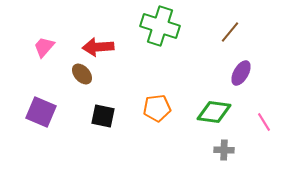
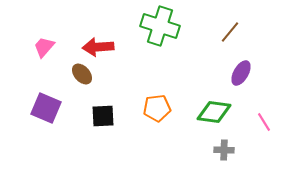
purple square: moved 5 px right, 4 px up
black square: rotated 15 degrees counterclockwise
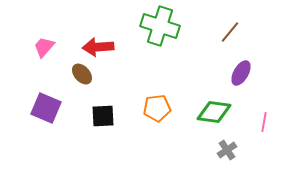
pink line: rotated 42 degrees clockwise
gray cross: moved 3 px right; rotated 36 degrees counterclockwise
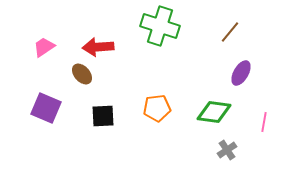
pink trapezoid: rotated 15 degrees clockwise
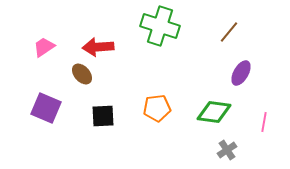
brown line: moved 1 px left
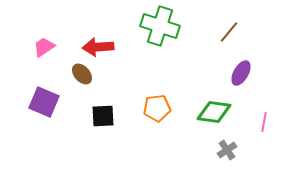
purple square: moved 2 px left, 6 px up
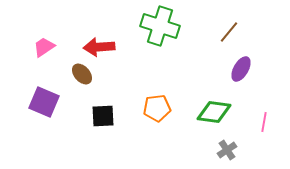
red arrow: moved 1 px right
purple ellipse: moved 4 px up
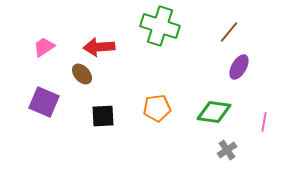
purple ellipse: moved 2 px left, 2 px up
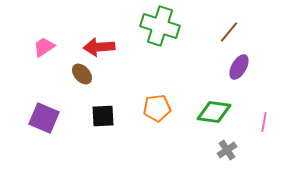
purple square: moved 16 px down
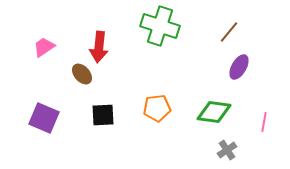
red arrow: rotated 80 degrees counterclockwise
black square: moved 1 px up
